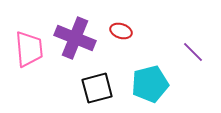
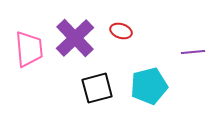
purple cross: rotated 24 degrees clockwise
purple line: rotated 50 degrees counterclockwise
cyan pentagon: moved 1 px left, 2 px down
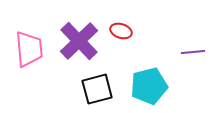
purple cross: moved 4 px right, 3 px down
black square: moved 1 px down
